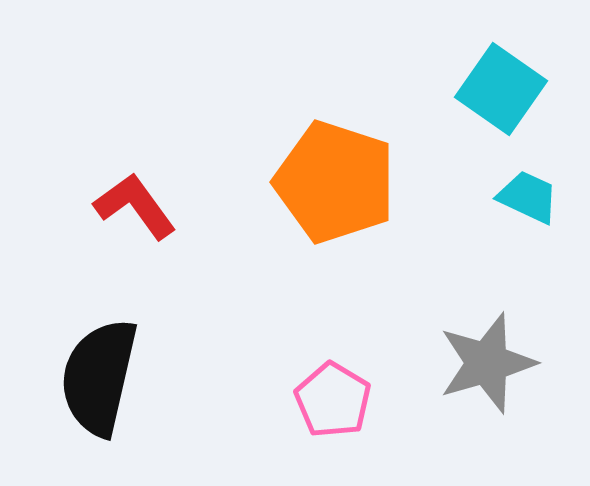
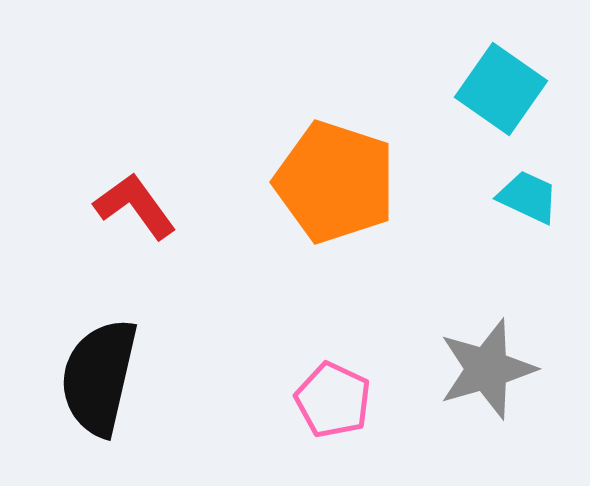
gray star: moved 6 px down
pink pentagon: rotated 6 degrees counterclockwise
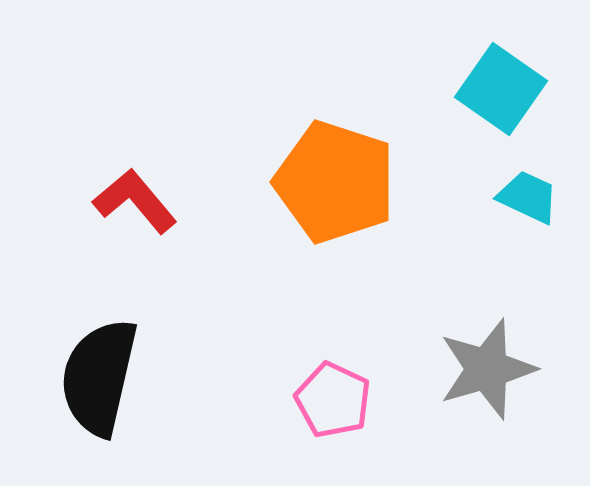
red L-shape: moved 5 px up; rotated 4 degrees counterclockwise
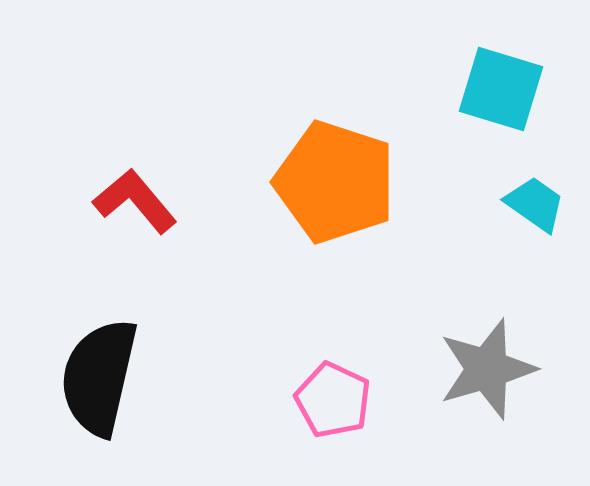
cyan square: rotated 18 degrees counterclockwise
cyan trapezoid: moved 7 px right, 7 px down; rotated 10 degrees clockwise
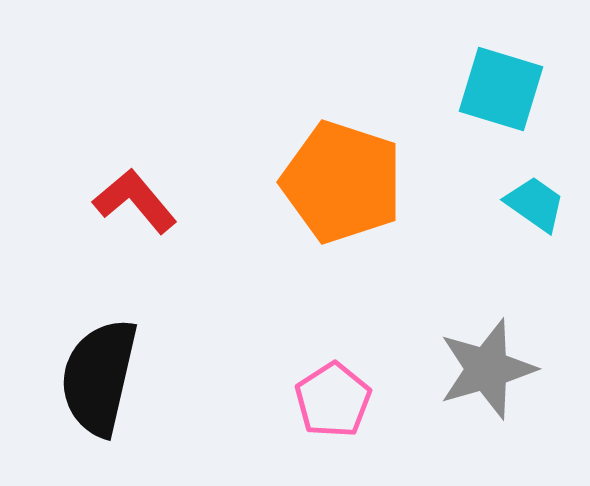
orange pentagon: moved 7 px right
pink pentagon: rotated 14 degrees clockwise
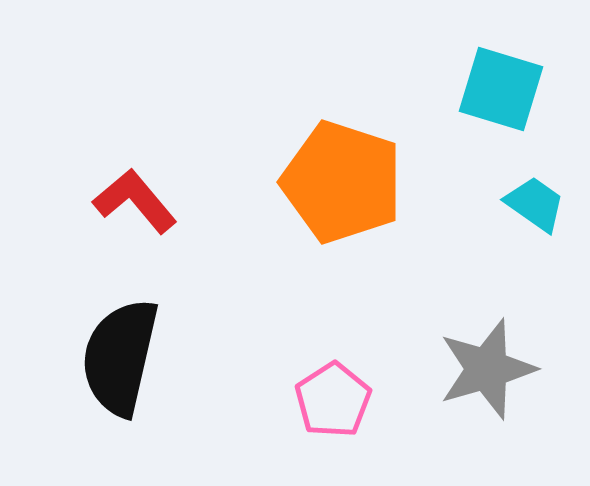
black semicircle: moved 21 px right, 20 px up
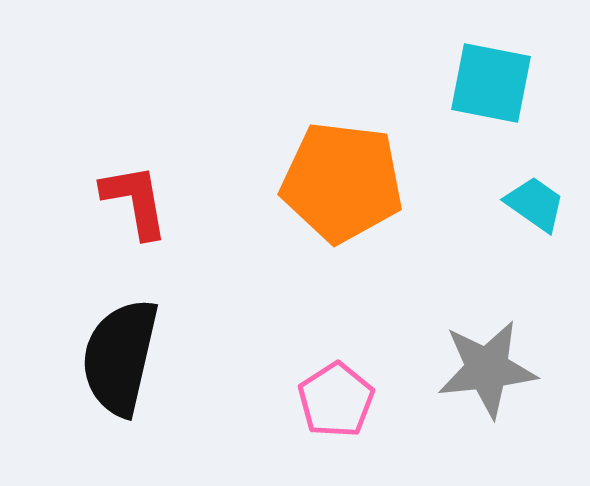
cyan square: moved 10 px left, 6 px up; rotated 6 degrees counterclockwise
orange pentagon: rotated 11 degrees counterclockwise
red L-shape: rotated 30 degrees clockwise
gray star: rotated 10 degrees clockwise
pink pentagon: moved 3 px right
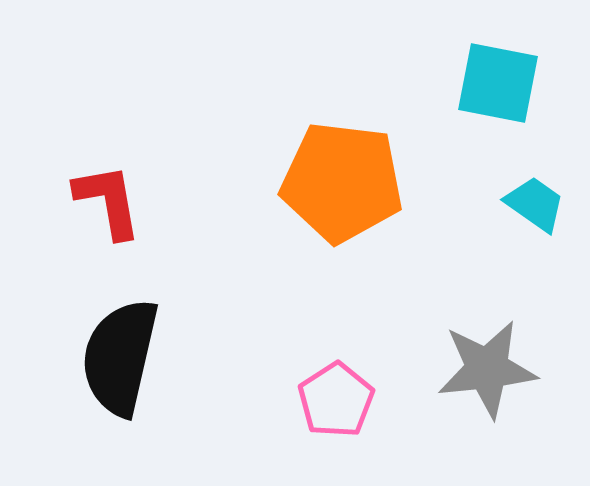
cyan square: moved 7 px right
red L-shape: moved 27 px left
